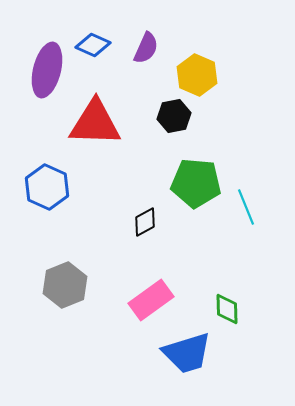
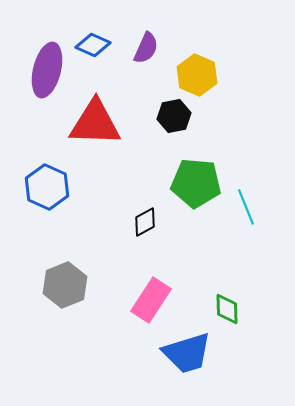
pink rectangle: rotated 21 degrees counterclockwise
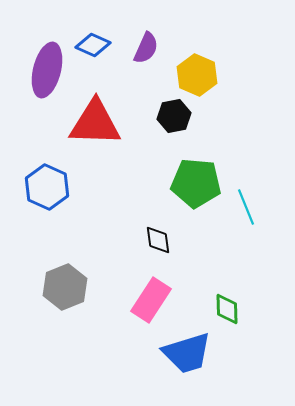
black diamond: moved 13 px right, 18 px down; rotated 68 degrees counterclockwise
gray hexagon: moved 2 px down
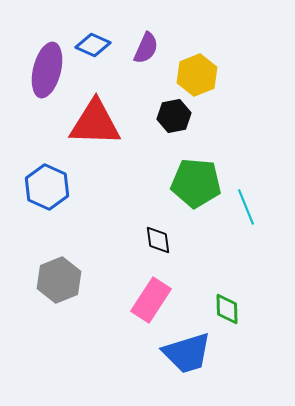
yellow hexagon: rotated 15 degrees clockwise
gray hexagon: moved 6 px left, 7 px up
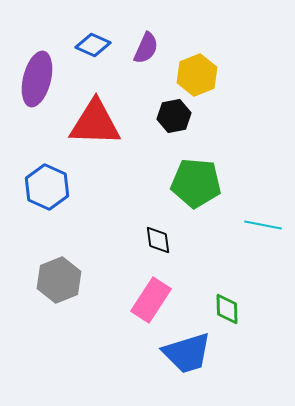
purple ellipse: moved 10 px left, 9 px down
cyan line: moved 17 px right, 18 px down; rotated 57 degrees counterclockwise
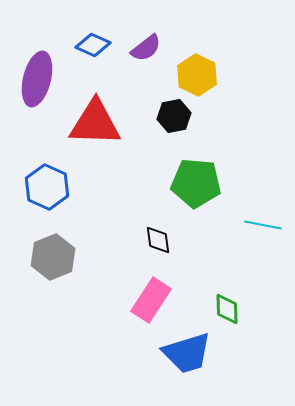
purple semicircle: rotated 28 degrees clockwise
yellow hexagon: rotated 12 degrees counterclockwise
gray hexagon: moved 6 px left, 23 px up
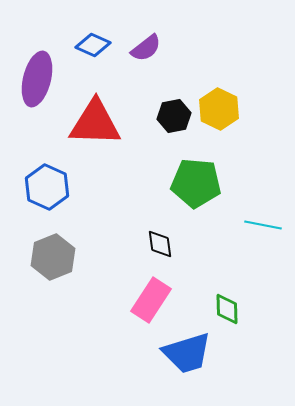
yellow hexagon: moved 22 px right, 34 px down
black diamond: moved 2 px right, 4 px down
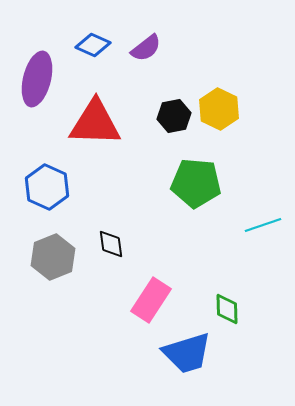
cyan line: rotated 30 degrees counterclockwise
black diamond: moved 49 px left
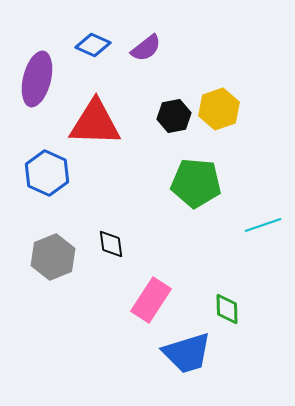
yellow hexagon: rotated 15 degrees clockwise
blue hexagon: moved 14 px up
